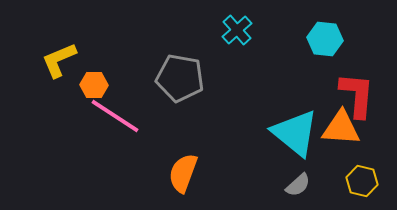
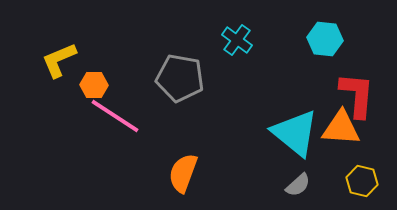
cyan cross: moved 10 px down; rotated 12 degrees counterclockwise
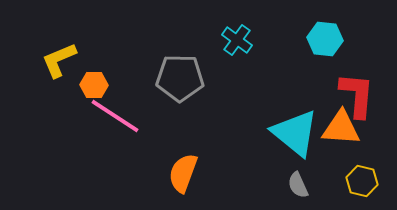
gray pentagon: rotated 9 degrees counterclockwise
gray semicircle: rotated 108 degrees clockwise
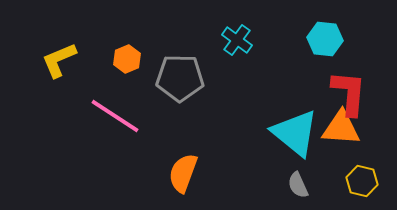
orange hexagon: moved 33 px right, 26 px up; rotated 24 degrees counterclockwise
red L-shape: moved 8 px left, 2 px up
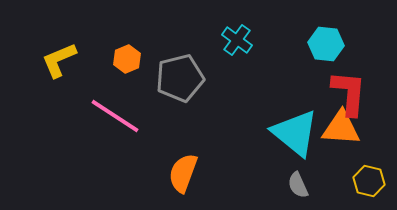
cyan hexagon: moved 1 px right, 5 px down
gray pentagon: rotated 15 degrees counterclockwise
yellow hexagon: moved 7 px right
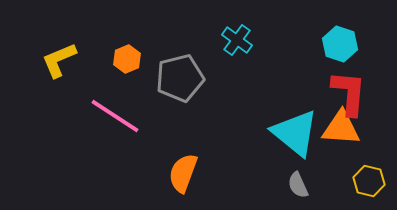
cyan hexagon: moved 14 px right; rotated 12 degrees clockwise
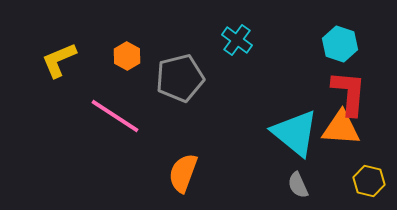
orange hexagon: moved 3 px up; rotated 8 degrees counterclockwise
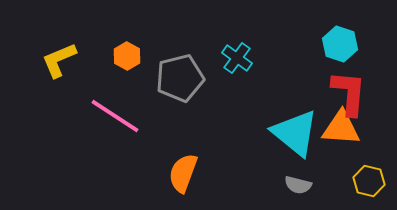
cyan cross: moved 18 px down
gray semicircle: rotated 52 degrees counterclockwise
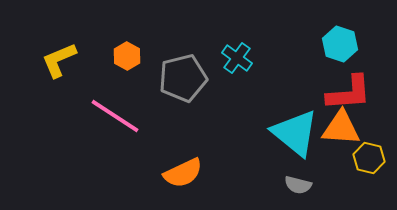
gray pentagon: moved 3 px right
red L-shape: rotated 81 degrees clockwise
orange semicircle: rotated 135 degrees counterclockwise
yellow hexagon: moved 23 px up
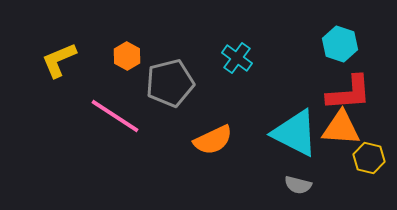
gray pentagon: moved 13 px left, 5 px down
cyan triangle: rotated 12 degrees counterclockwise
orange semicircle: moved 30 px right, 33 px up
